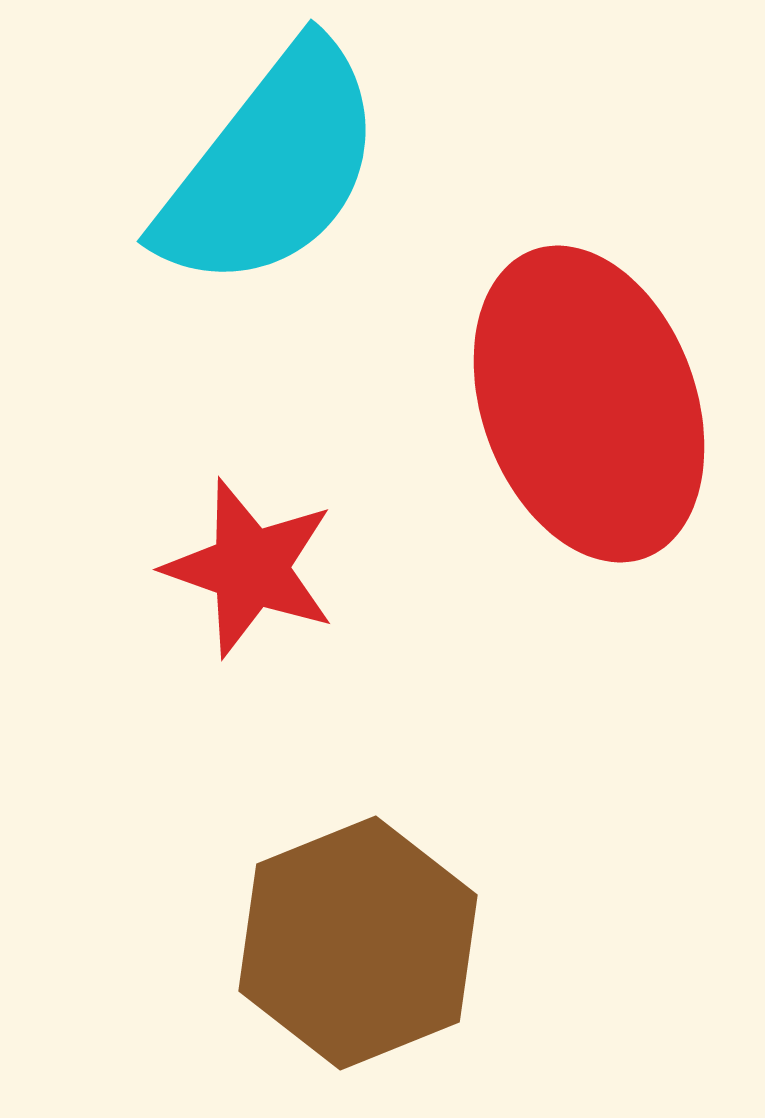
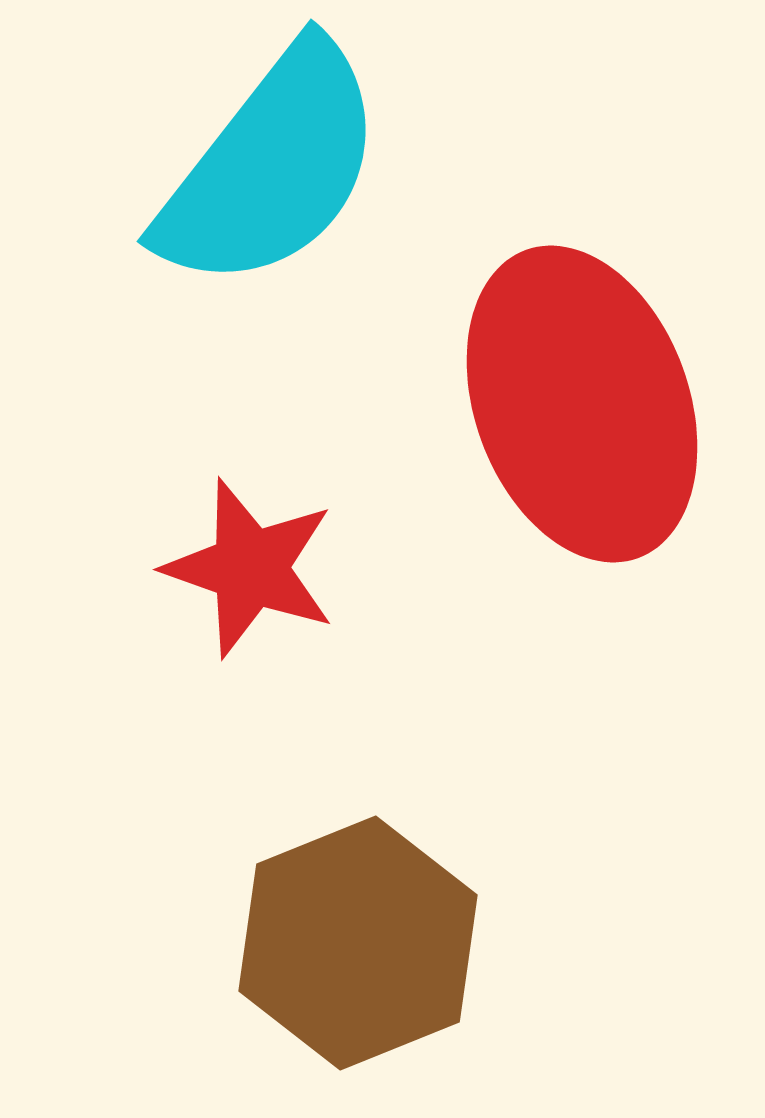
red ellipse: moved 7 px left
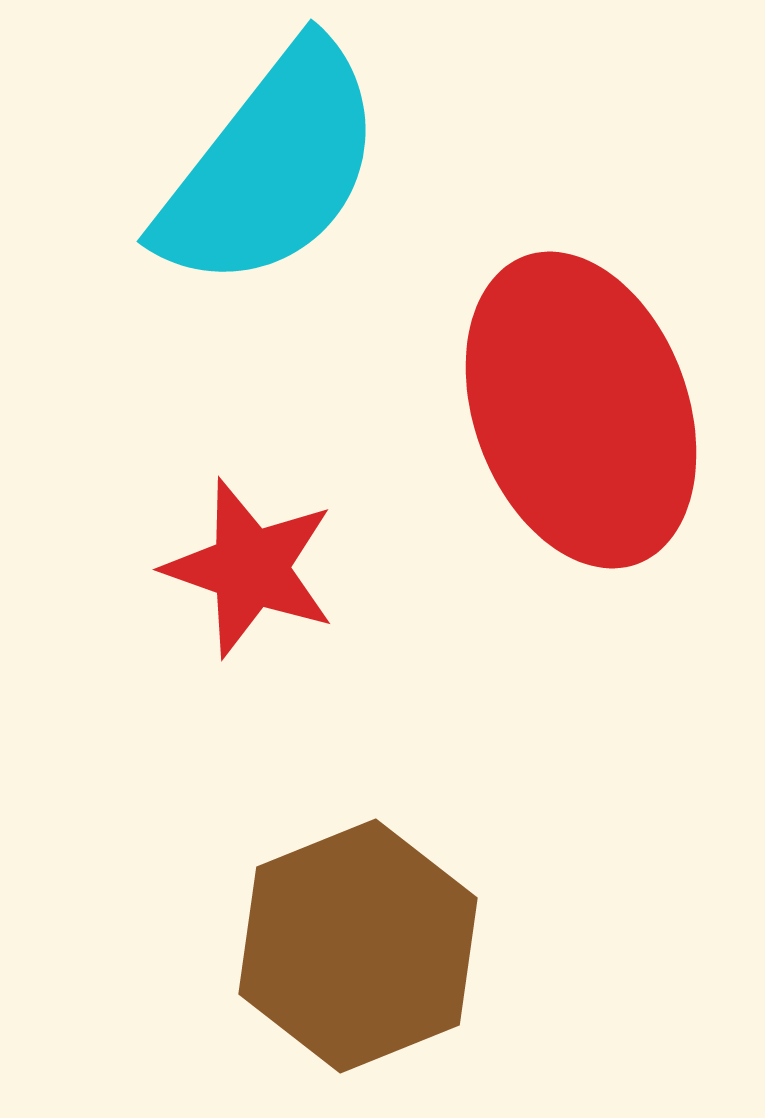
red ellipse: moved 1 px left, 6 px down
brown hexagon: moved 3 px down
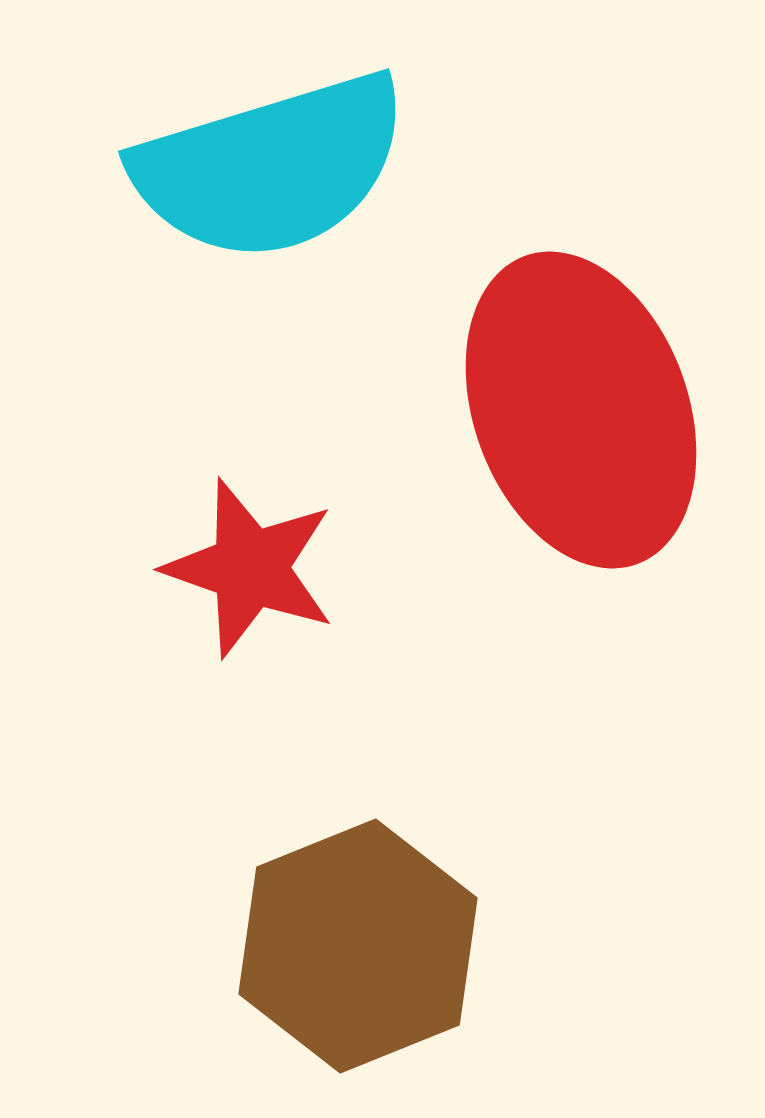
cyan semicircle: rotated 35 degrees clockwise
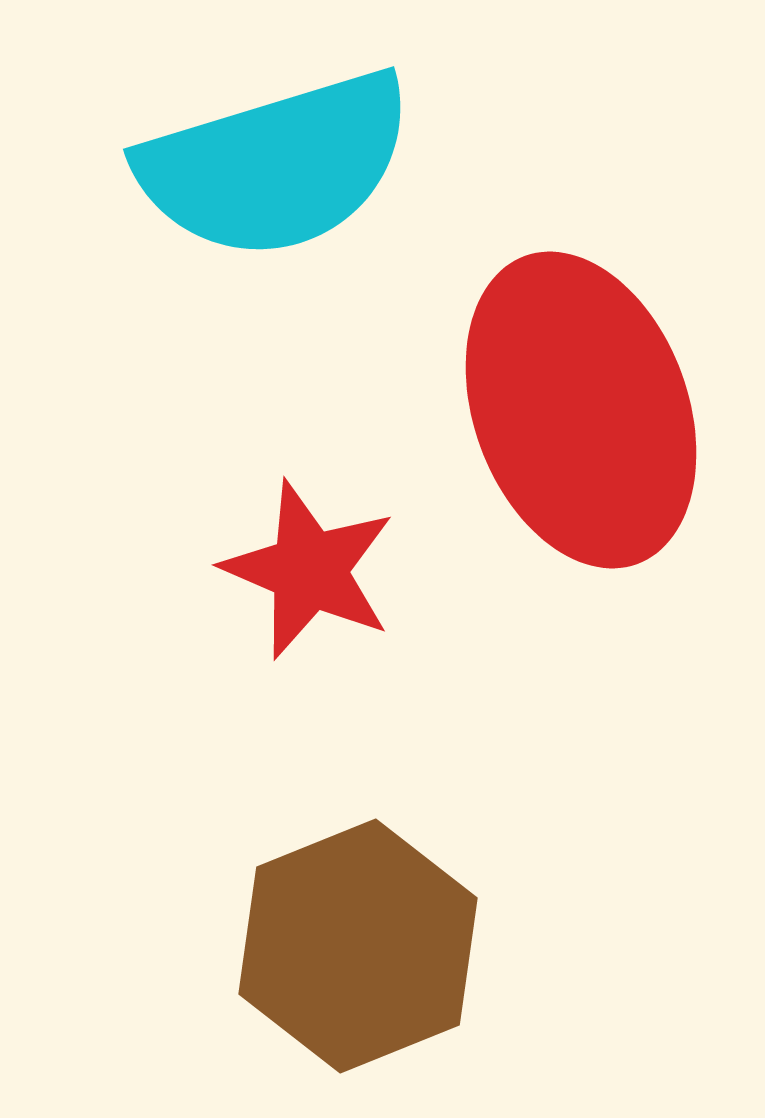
cyan semicircle: moved 5 px right, 2 px up
red star: moved 59 px right, 2 px down; rotated 4 degrees clockwise
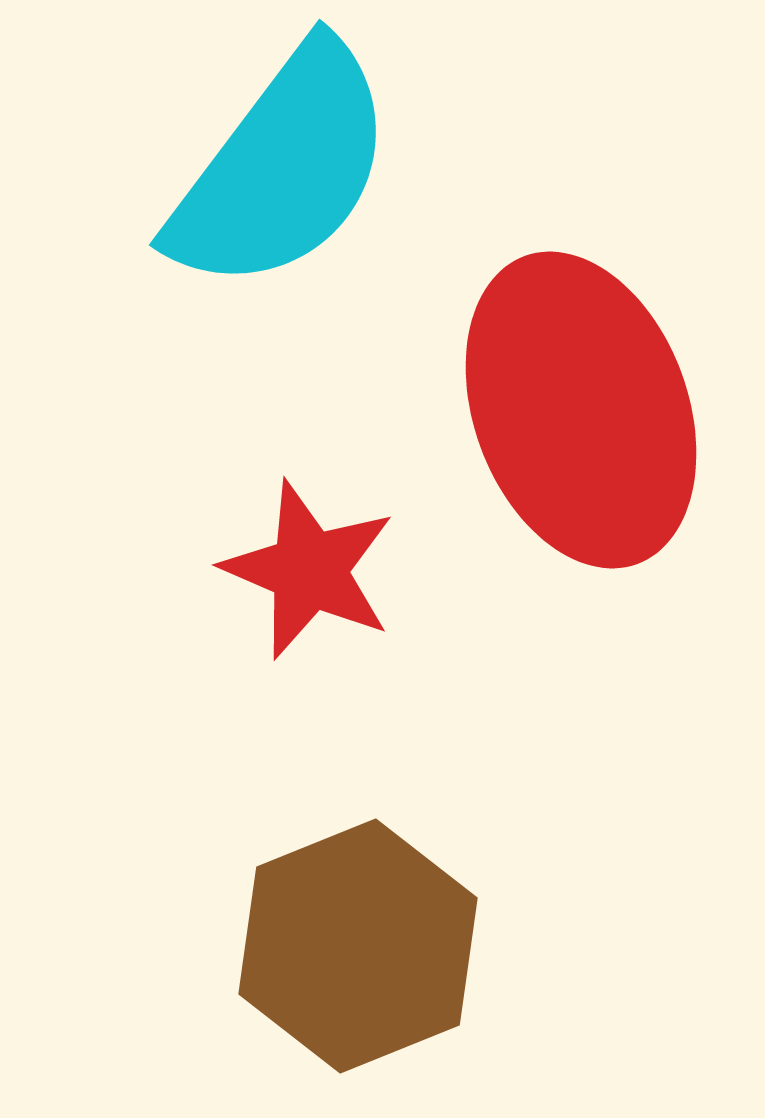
cyan semicircle: moved 6 px right, 3 px down; rotated 36 degrees counterclockwise
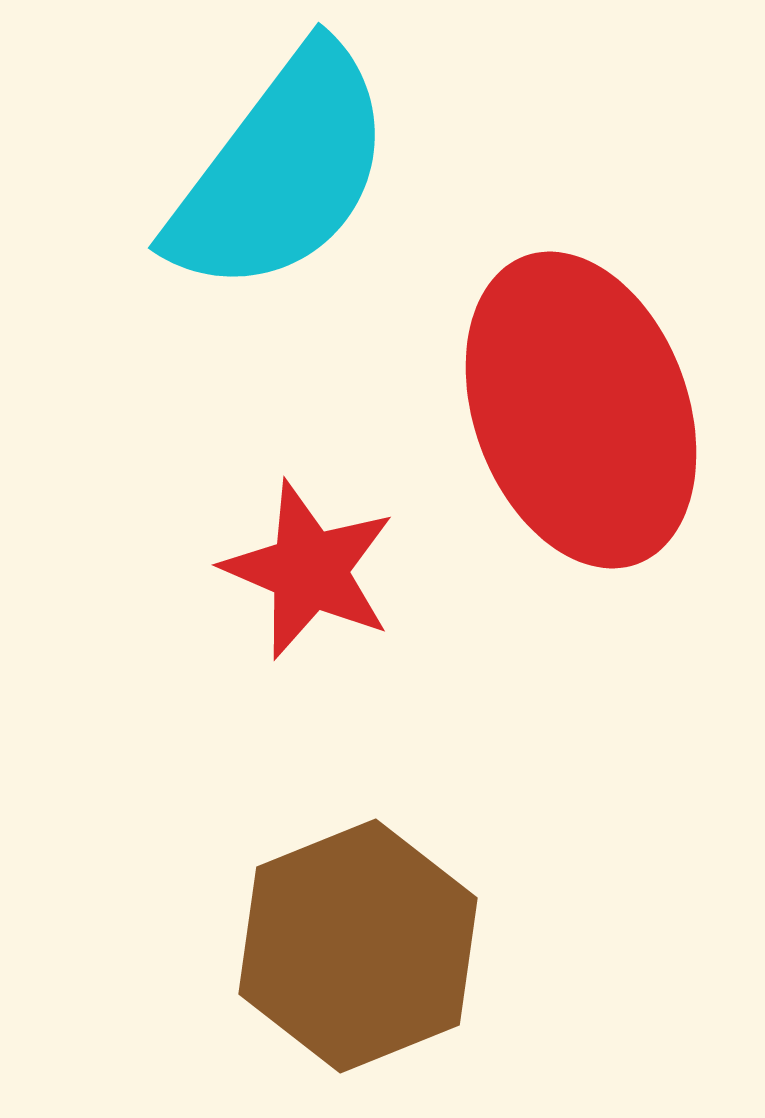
cyan semicircle: moved 1 px left, 3 px down
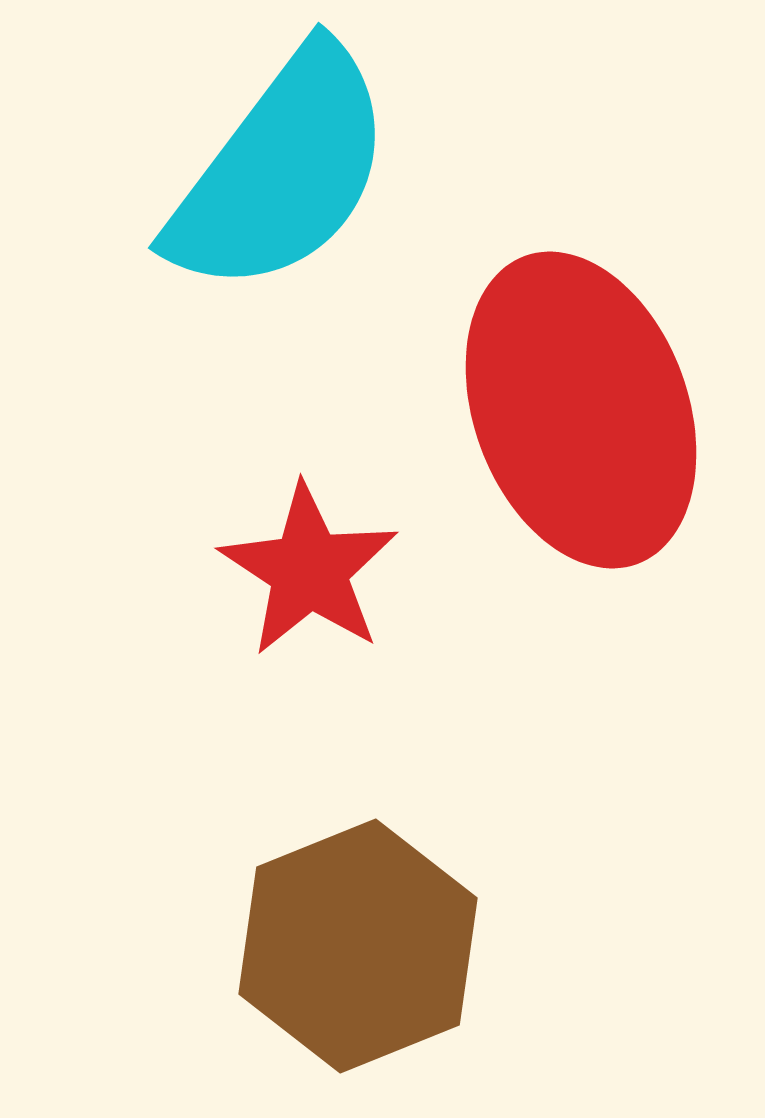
red star: rotated 10 degrees clockwise
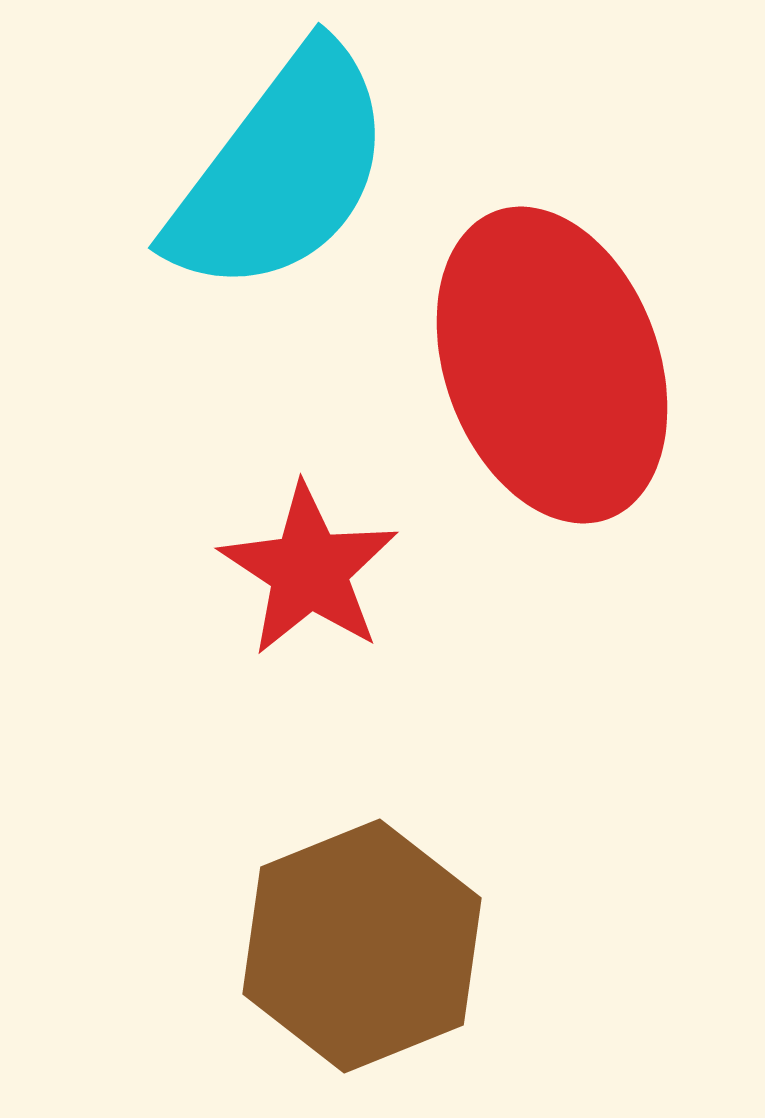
red ellipse: moved 29 px left, 45 px up
brown hexagon: moved 4 px right
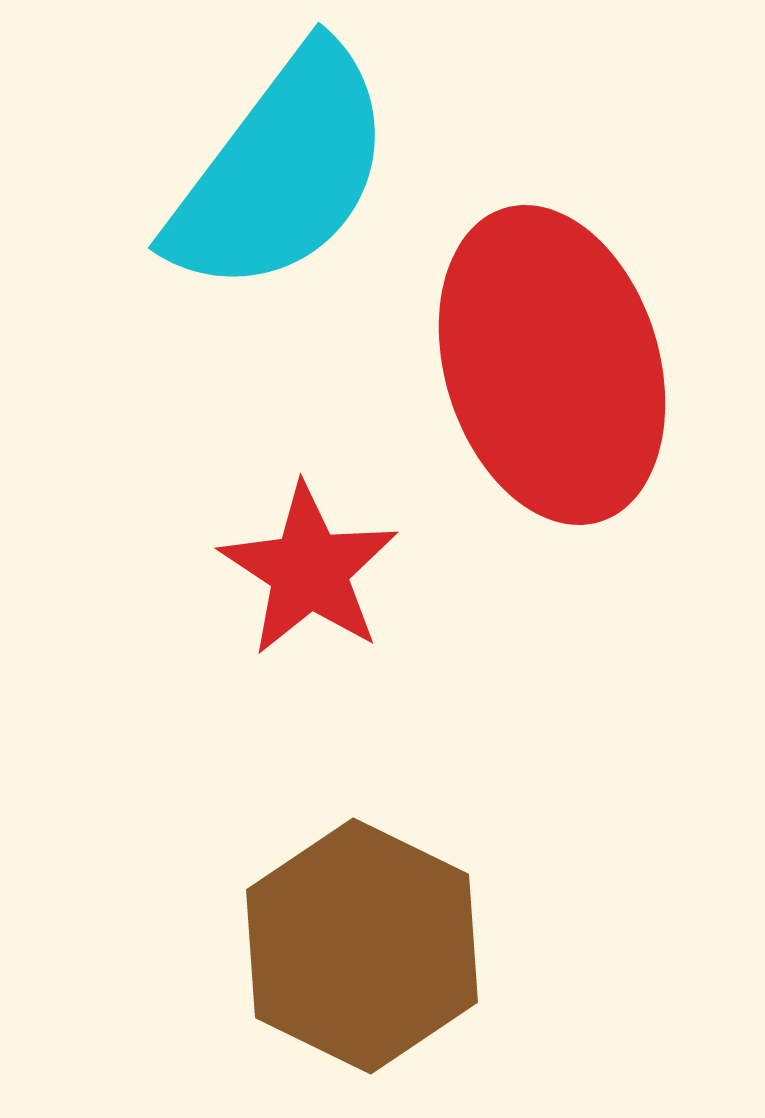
red ellipse: rotated 3 degrees clockwise
brown hexagon: rotated 12 degrees counterclockwise
